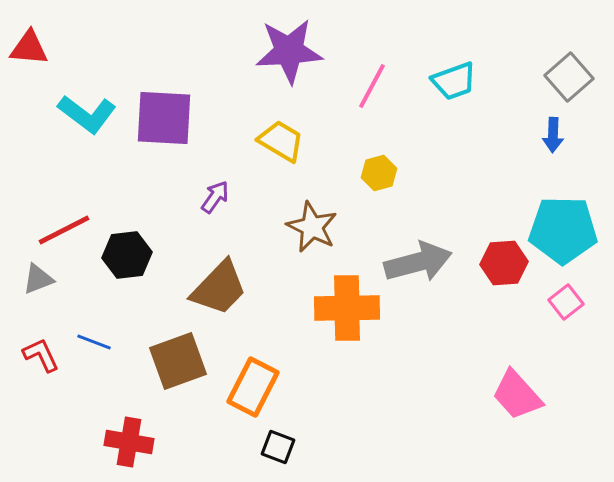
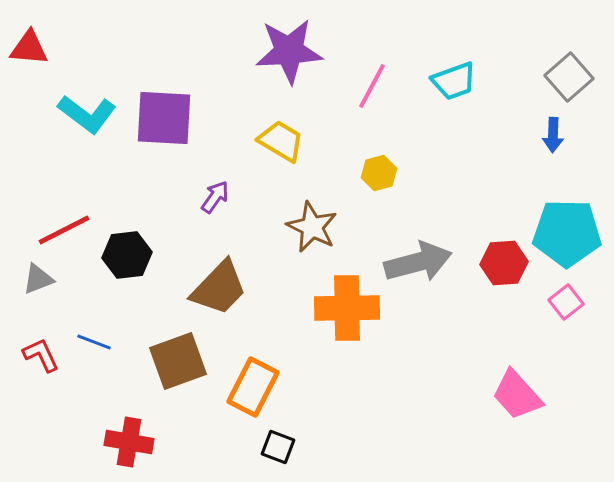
cyan pentagon: moved 4 px right, 3 px down
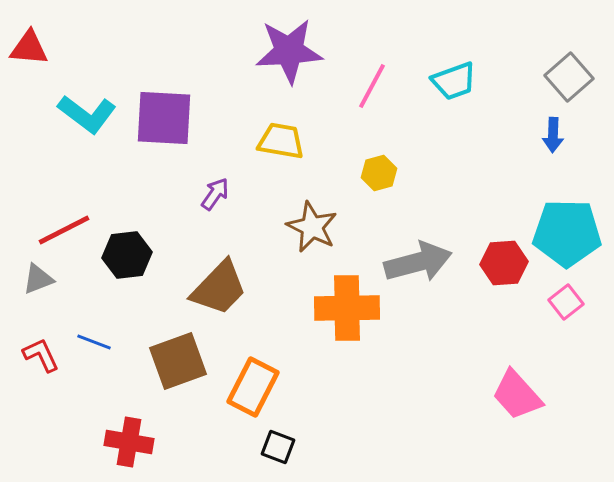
yellow trapezoid: rotated 21 degrees counterclockwise
purple arrow: moved 3 px up
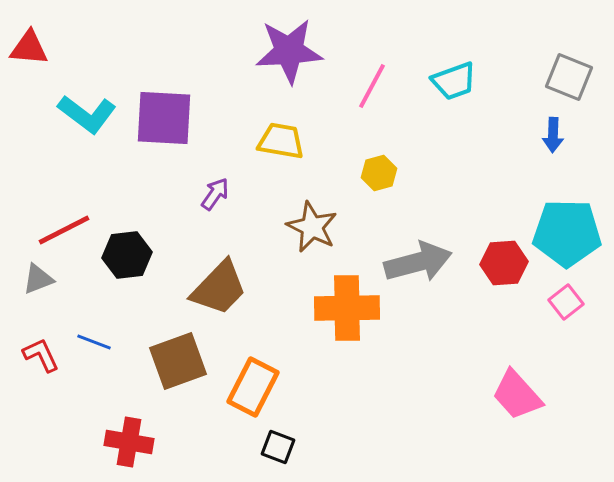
gray square: rotated 27 degrees counterclockwise
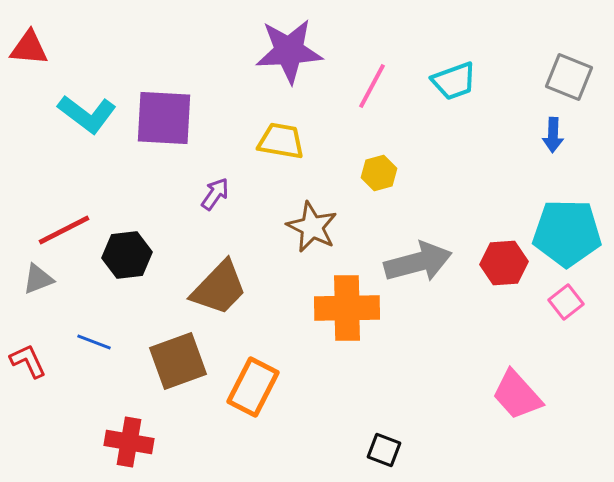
red L-shape: moved 13 px left, 6 px down
black square: moved 106 px right, 3 px down
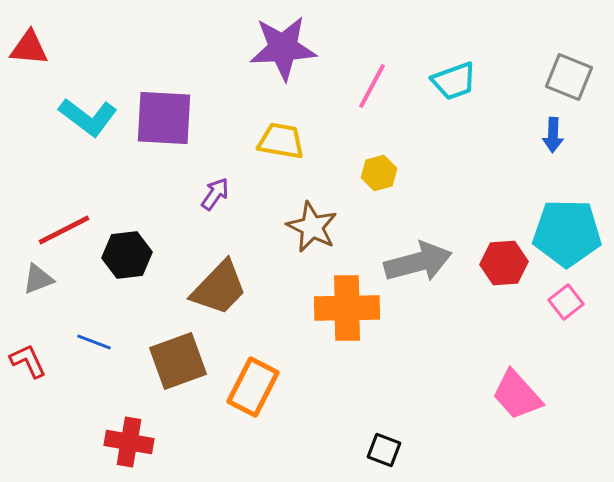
purple star: moved 6 px left, 3 px up
cyan L-shape: moved 1 px right, 3 px down
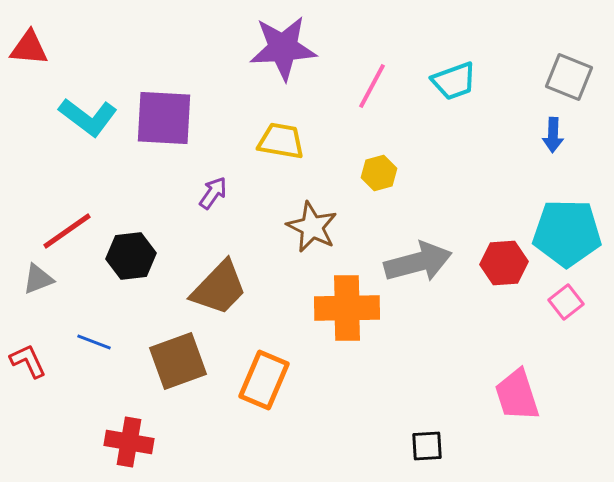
purple arrow: moved 2 px left, 1 px up
red line: moved 3 px right, 1 px down; rotated 8 degrees counterclockwise
black hexagon: moved 4 px right, 1 px down
orange rectangle: moved 11 px right, 7 px up; rotated 4 degrees counterclockwise
pink trapezoid: rotated 24 degrees clockwise
black square: moved 43 px right, 4 px up; rotated 24 degrees counterclockwise
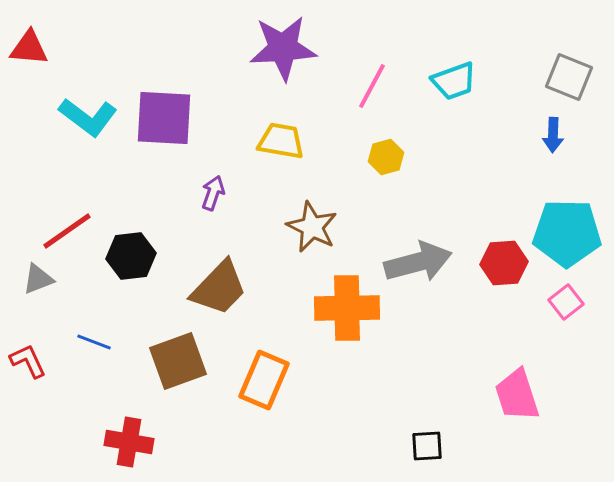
yellow hexagon: moved 7 px right, 16 px up
purple arrow: rotated 16 degrees counterclockwise
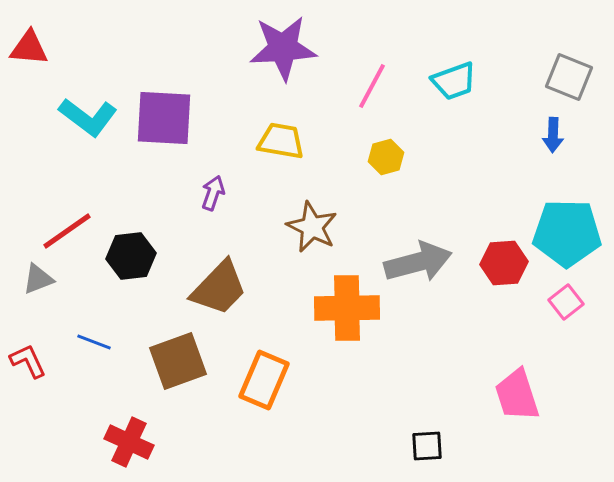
red cross: rotated 15 degrees clockwise
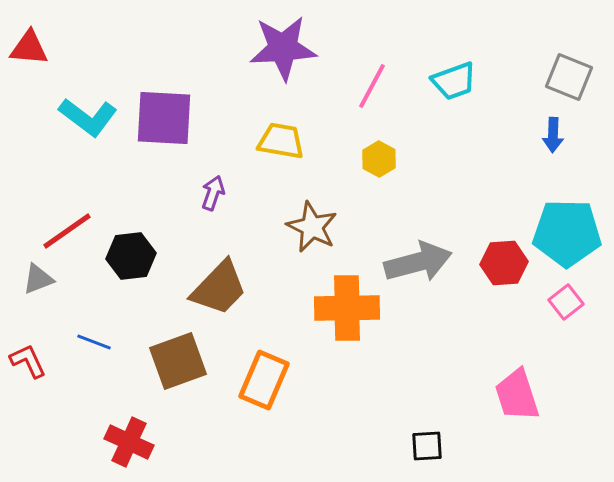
yellow hexagon: moved 7 px left, 2 px down; rotated 16 degrees counterclockwise
